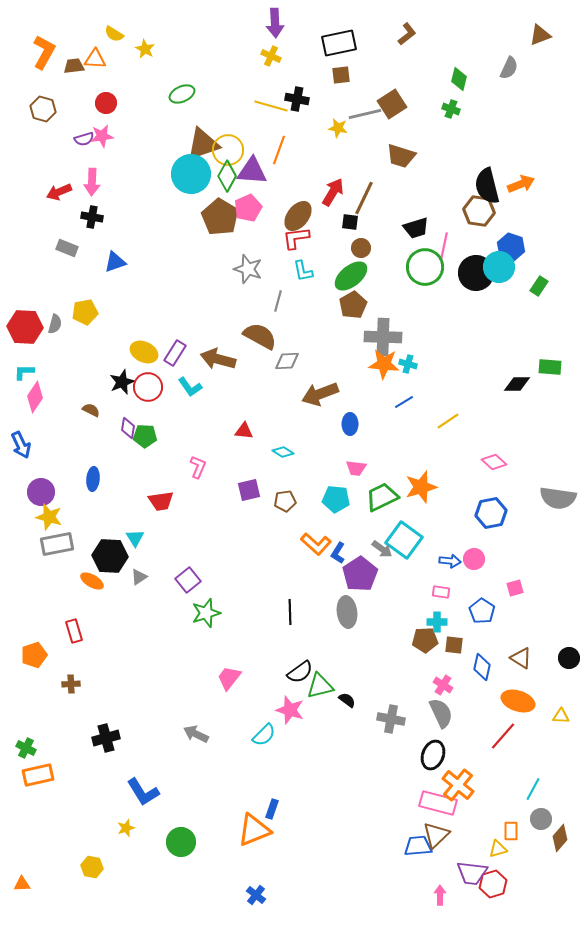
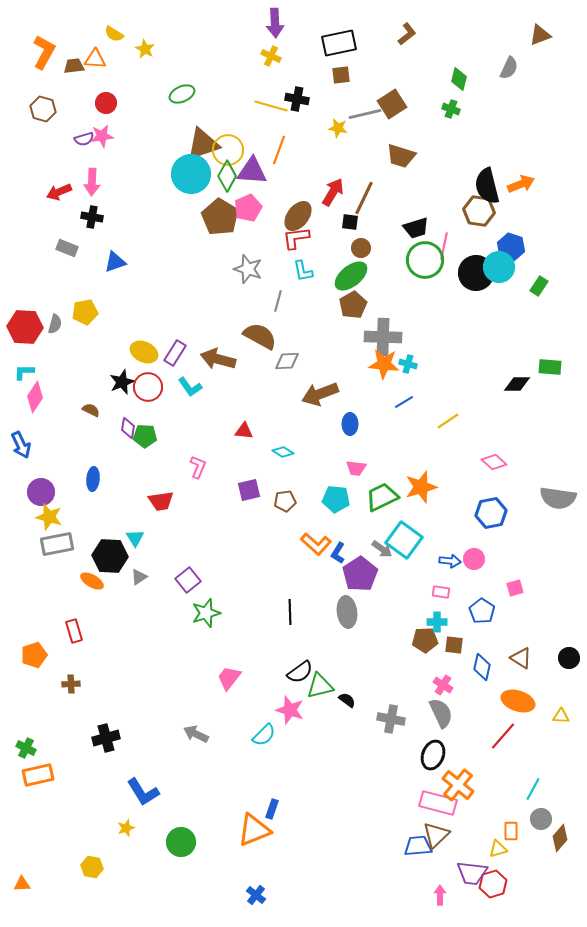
green circle at (425, 267): moved 7 px up
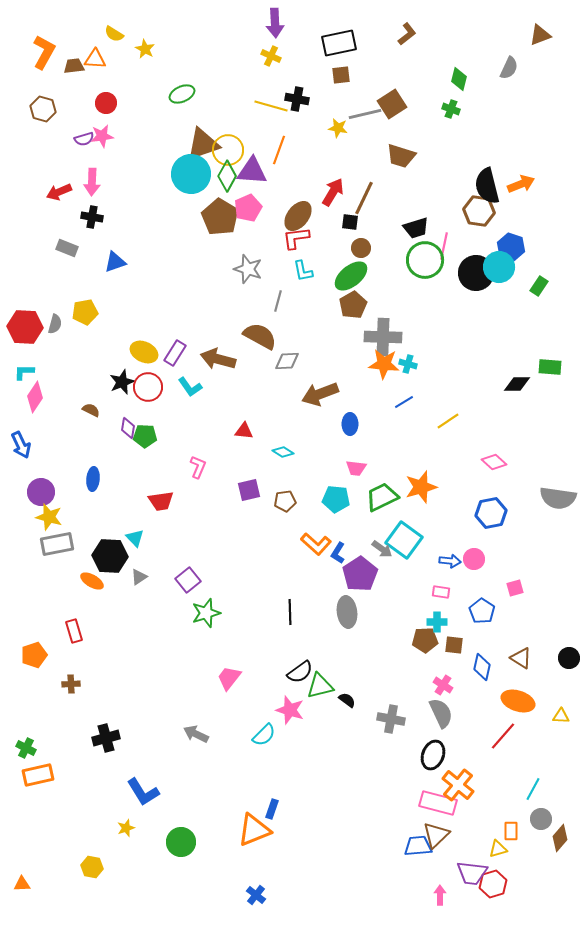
cyan triangle at (135, 538): rotated 12 degrees counterclockwise
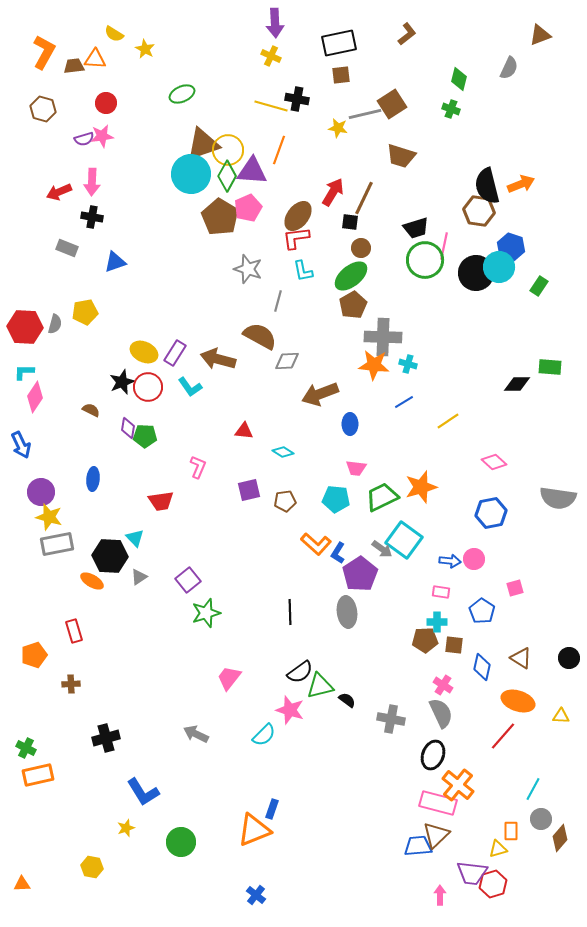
orange star at (384, 364): moved 10 px left, 1 px down
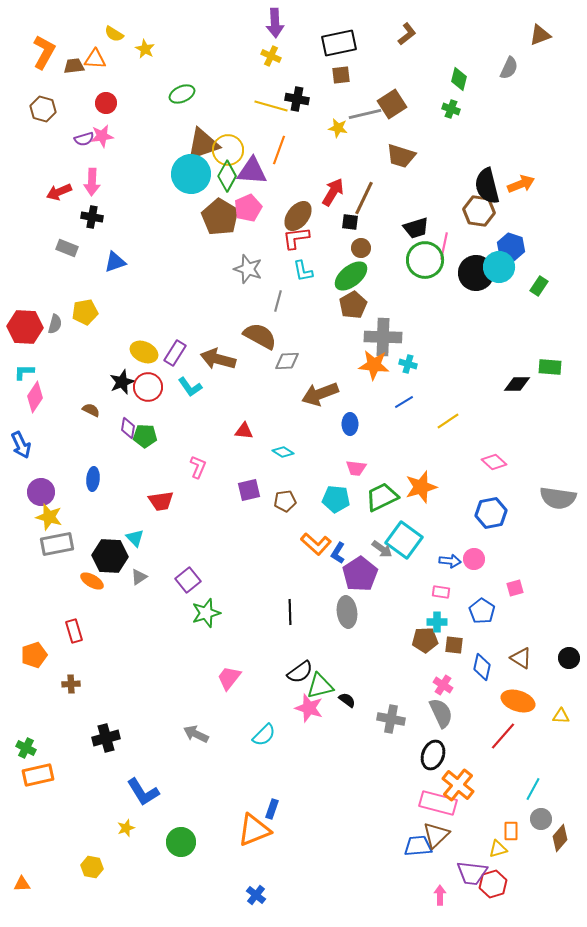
pink star at (290, 710): moved 19 px right, 2 px up
